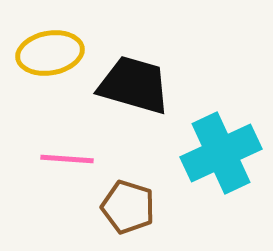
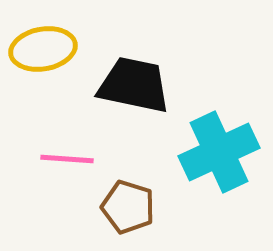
yellow ellipse: moved 7 px left, 4 px up
black trapezoid: rotated 4 degrees counterclockwise
cyan cross: moved 2 px left, 1 px up
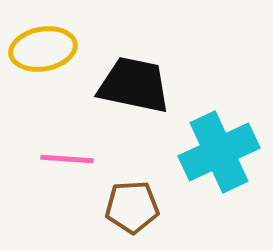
brown pentagon: moved 4 px right; rotated 20 degrees counterclockwise
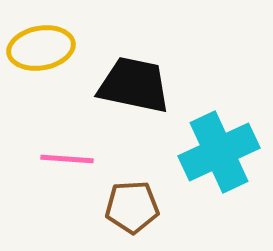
yellow ellipse: moved 2 px left, 1 px up
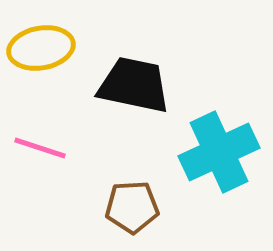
pink line: moved 27 px left, 11 px up; rotated 14 degrees clockwise
